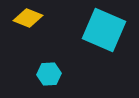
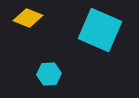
cyan square: moved 4 px left
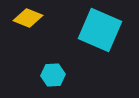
cyan hexagon: moved 4 px right, 1 px down
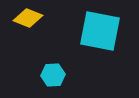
cyan square: moved 1 px down; rotated 12 degrees counterclockwise
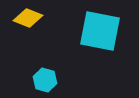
cyan hexagon: moved 8 px left, 5 px down; rotated 20 degrees clockwise
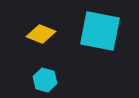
yellow diamond: moved 13 px right, 16 px down
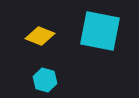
yellow diamond: moved 1 px left, 2 px down
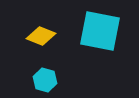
yellow diamond: moved 1 px right
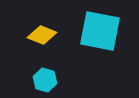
yellow diamond: moved 1 px right, 1 px up
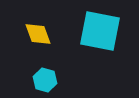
yellow diamond: moved 4 px left, 1 px up; rotated 48 degrees clockwise
